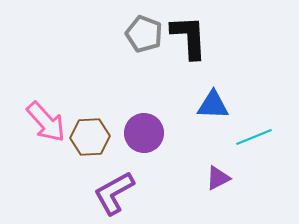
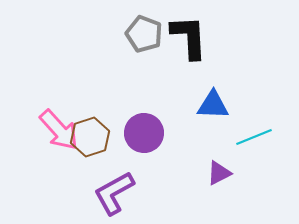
pink arrow: moved 13 px right, 8 px down
brown hexagon: rotated 15 degrees counterclockwise
purple triangle: moved 1 px right, 5 px up
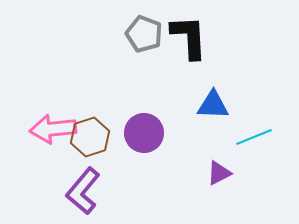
pink arrow: moved 6 px left, 1 px up; rotated 126 degrees clockwise
purple L-shape: moved 31 px left, 2 px up; rotated 21 degrees counterclockwise
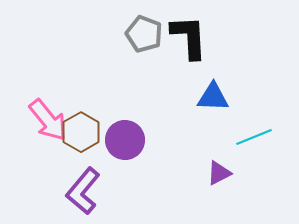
blue triangle: moved 8 px up
pink arrow: moved 5 px left, 9 px up; rotated 123 degrees counterclockwise
purple circle: moved 19 px left, 7 px down
brown hexagon: moved 9 px left, 5 px up; rotated 12 degrees counterclockwise
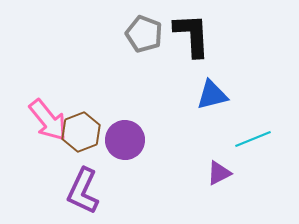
black L-shape: moved 3 px right, 2 px up
blue triangle: moved 1 px left, 2 px up; rotated 16 degrees counterclockwise
brown hexagon: rotated 9 degrees clockwise
cyan line: moved 1 px left, 2 px down
purple L-shape: rotated 15 degrees counterclockwise
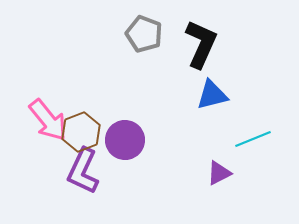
black L-shape: moved 9 px right, 9 px down; rotated 27 degrees clockwise
purple L-shape: moved 20 px up
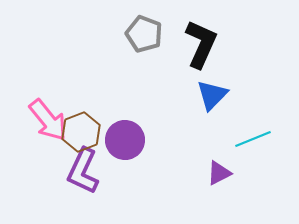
blue triangle: rotated 32 degrees counterclockwise
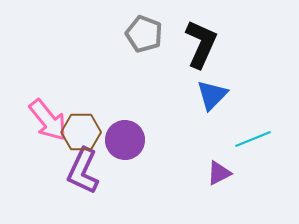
brown hexagon: rotated 21 degrees clockwise
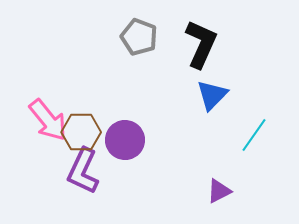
gray pentagon: moved 5 px left, 3 px down
cyan line: moved 1 px right, 4 px up; rotated 33 degrees counterclockwise
purple triangle: moved 18 px down
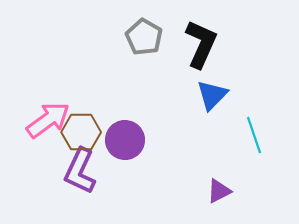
gray pentagon: moved 5 px right; rotated 9 degrees clockwise
pink arrow: rotated 87 degrees counterclockwise
cyan line: rotated 54 degrees counterclockwise
purple L-shape: moved 3 px left
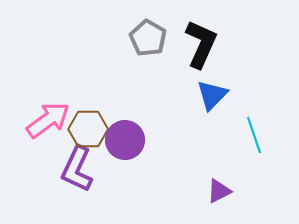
gray pentagon: moved 4 px right, 1 px down
brown hexagon: moved 7 px right, 3 px up
purple L-shape: moved 3 px left, 2 px up
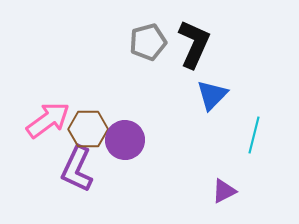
gray pentagon: moved 4 px down; rotated 27 degrees clockwise
black L-shape: moved 7 px left
cyan line: rotated 33 degrees clockwise
purple triangle: moved 5 px right
